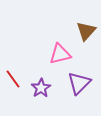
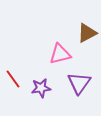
brown triangle: moved 1 px right, 2 px down; rotated 20 degrees clockwise
purple triangle: rotated 10 degrees counterclockwise
purple star: rotated 24 degrees clockwise
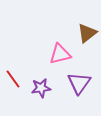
brown triangle: rotated 10 degrees counterclockwise
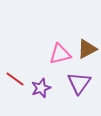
brown triangle: moved 16 px down; rotated 10 degrees clockwise
red line: moved 2 px right; rotated 18 degrees counterclockwise
purple star: rotated 12 degrees counterclockwise
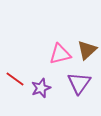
brown triangle: moved 1 px down; rotated 15 degrees counterclockwise
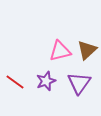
pink triangle: moved 3 px up
red line: moved 3 px down
purple star: moved 5 px right, 7 px up
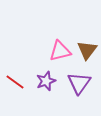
brown triangle: rotated 10 degrees counterclockwise
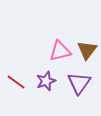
red line: moved 1 px right
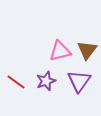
purple triangle: moved 2 px up
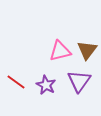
purple star: moved 4 px down; rotated 24 degrees counterclockwise
